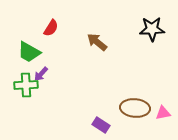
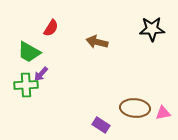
brown arrow: rotated 25 degrees counterclockwise
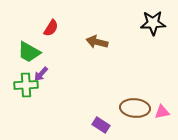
black star: moved 1 px right, 6 px up
pink triangle: moved 1 px left, 1 px up
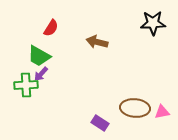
green trapezoid: moved 10 px right, 4 px down
purple rectangle: moved 1 px left, 2 px up
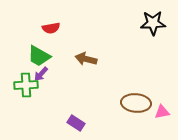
red semicircle: rotated 48 degrees clockwise
brown arrow: moved 11 px left, 17 px down
brown ellipse: moved 1 px right, 5 px up
purple rectangle: moved 24 px left
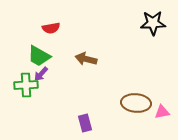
purple rectangle: moved 9 px right; rotated 42 degrees clockwise
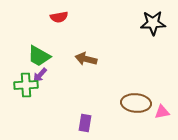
red semicircle: moved 8 px right, 11 px up
purple arrow: moved 1 px left, 1 px down
purple rectangle: rotated 24 degrees clockwise
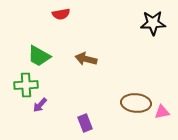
red semicircle: moved 2 px right, 3 px up
purple arrow: moved 30 px down
purple rectangle: rotated 30 degrees counterclockwise
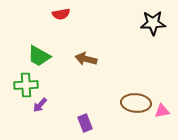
pink triangle: moved 1 px up
